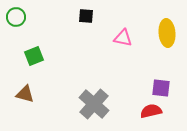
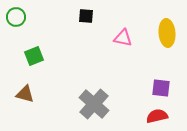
red semicircle: moved 6 px right, 5 px down
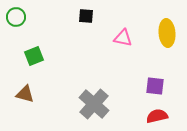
purple square: moved 6 px left, 2 px up
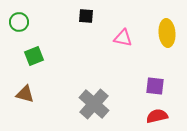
green circle: moved 3 px right, 5 px down
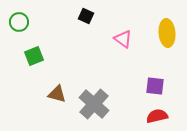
black square: rotated 21 degrees clockwise
pink triangle: moved 1 px down; rotated 24 degrees clockwise
brown triangle: moved 32 px right
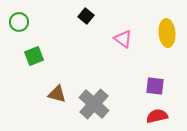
black square: rotated 14 degrees clockwise
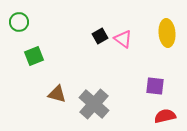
black square: moved 14 px right, 20 px down; rotated 21 degrees clockwise
red semicircle: moved 8 px right
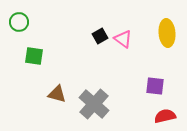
green square: rotated 30 degrees clockwise
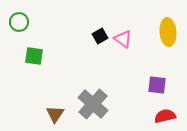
yellow ellipse: moved 1 px right, 1 px up
purple square: moved 2 px right, 1 px up
brown triangle: moved 2 px left, 20 px down; rotated 48 degrees clockwise
gray cross: moved 1 px left
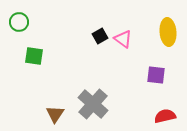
purple square: moved 1 px left, 10 px up
